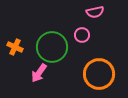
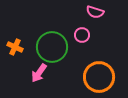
pink semicircle: rotated 30 degrees clockwise
orange circle: moved 3 px down
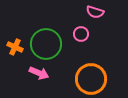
pink circle: moved 1 px left, 1 px up
green circle: moved 6 px left, 3 px up
pink arrow: rotated 102 degrees counterclockwise
orange circle: moved 8 px left, 2 px down
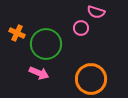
pink semicircle: moved 1 px right
pink circle: moved 6 px up
orange cross: moved 2 px right, 14 px up
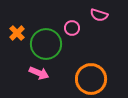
pink semicircle: moved 3 px right, 3 px down
pink circle: moved 9 px left
orange cross: rotated 21 degrees clockwise
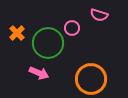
green circle: moved 2 px right, 1 px up
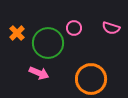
pink semicircle: moved 12 px right, 13 px down
pink circle: moved 2 px right
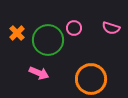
green circle: moved 3 px up
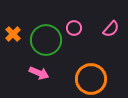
pink semicircle: moved 1 px down; rotated 66 degrees counterclockwise
orange cross: moved 4 px left, 1 px down
green circle: moved 2 px left
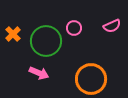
pink semicircle: moved 1 px right, 3 px up; rotated 24 degrees clockwise
green circle: moved 1 px down
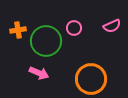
orange cross: moved 5 px right, 4 px up; rotated 35 degrees clockwise
